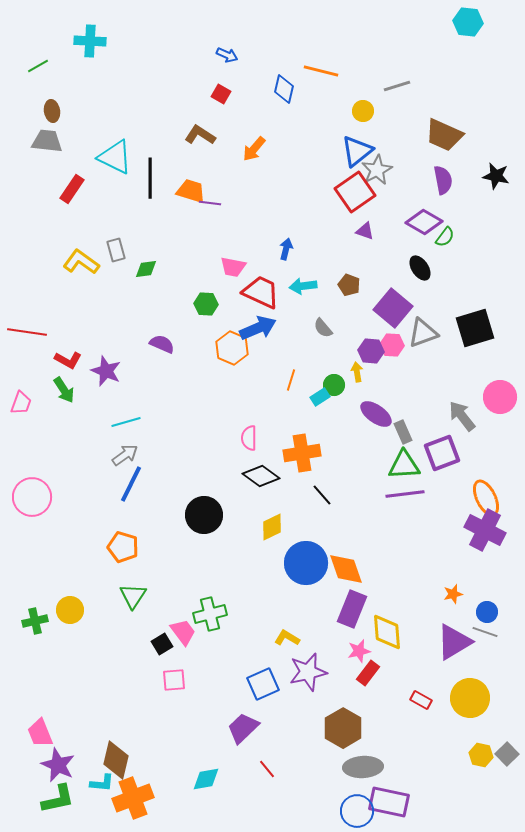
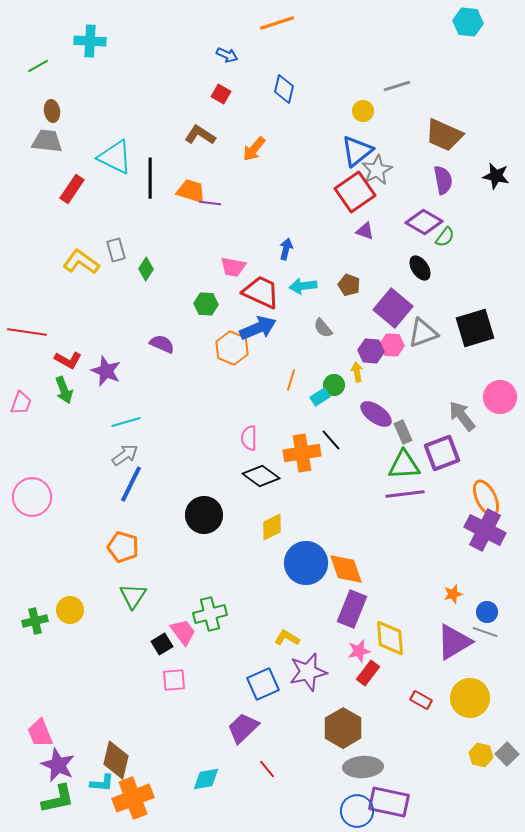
orange line at (321, 71): moved 44 px left, 48 px up; rotated 32 degrees counterclockwise
green diamond at (146, 269): rotated 50 degrees counterclockwise
green arrow at (64, 390): rotated 12 degrees clockwise
black line at (322, 495): moved 9 px right, 55 px up
yellow diamond at (387, 632): moved 3 px right, 6 px down
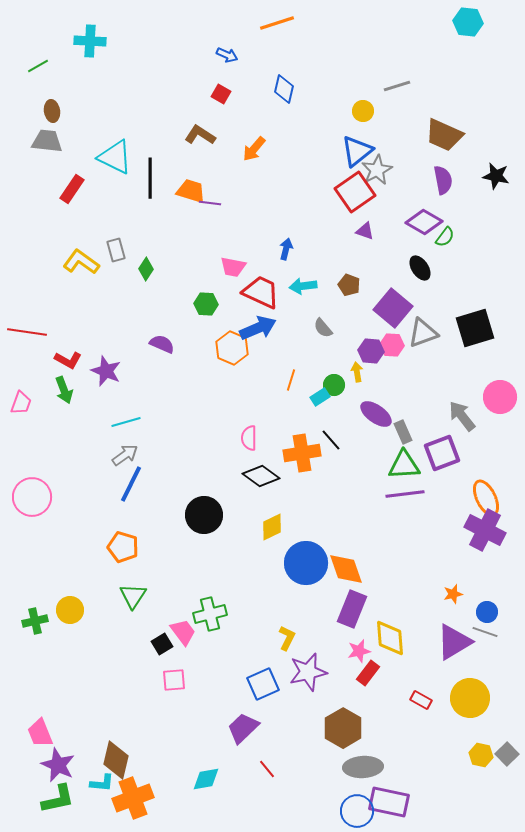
yellow L-shape at (287, 638): rotated 85 degrees clockwise
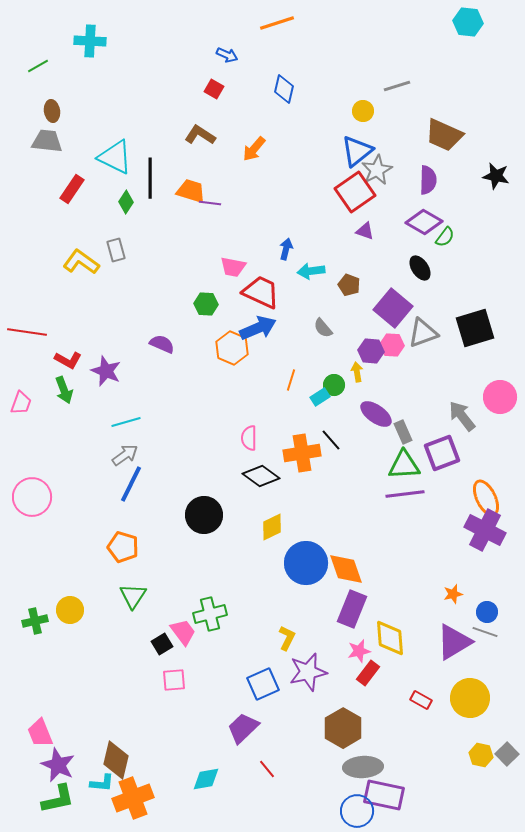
red square at (221, 94): moved 7 px left, 5 px up
purple semicircle at (443, 180): moved 15 px left; rotated 12 degrees clockwise
green diamond at (146, 269): moved 20 px left, 67 px up
cyan arrow at (303, 286): moved 8 px right, 15 px up
purple rectangle at (389, 802): moved 5 px left, 7 px up
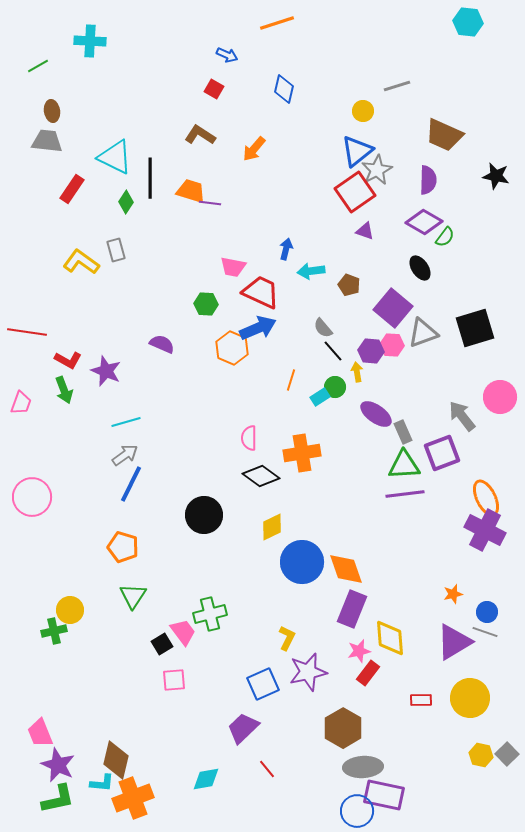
green circle at (334, 385): moved 1 px right, 2 px down
black line at (331, 440): moved 2 px right, 89 px up
blue circle at (306, 563): moved 4 px left, 1 px up
green cross at (35, 621): moved 19 px right, 10 px down
red rectangle at (421, 700): rotated 30 degrees counterclockwise
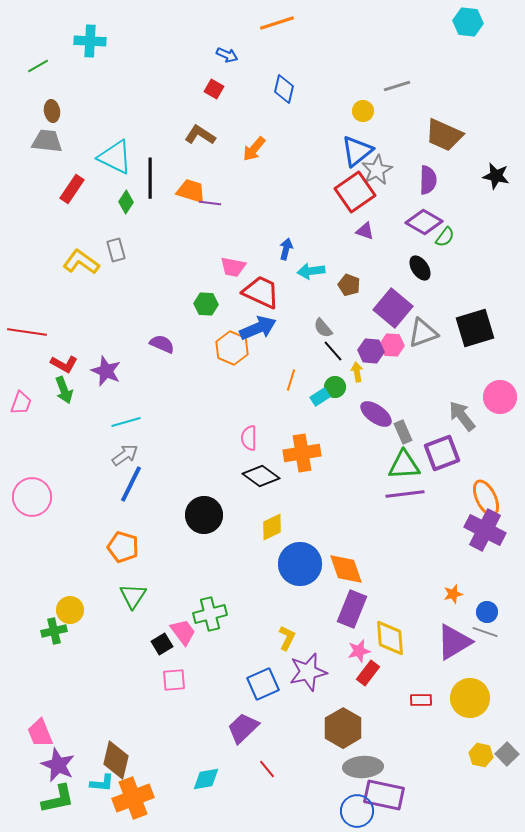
red L-shape at (68, 360): moved 4 px left, 4 px down
blue circle at (302, 562): moved 2 px left, 2 px down
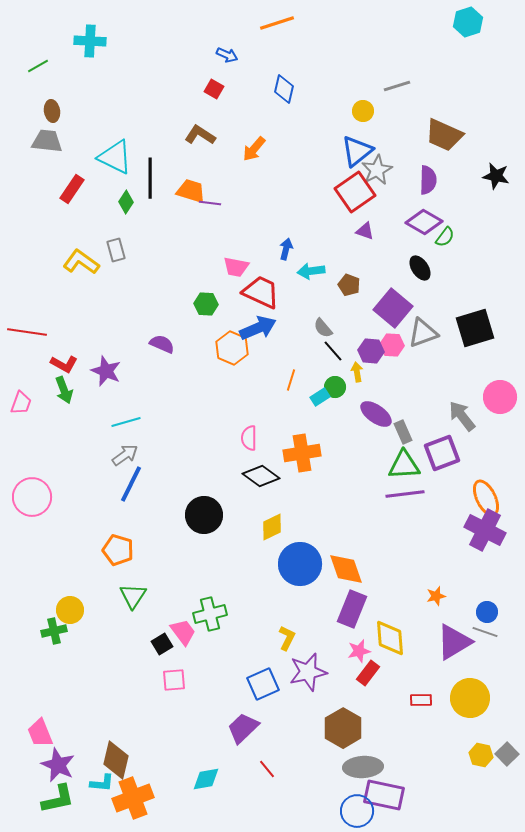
cyan hexagon at (468, 22): rotated 24 degrees counterclockwise
pink trapezoid at (233, 267): moved 3 px right
orange pentagon at (123, 547): moved 5 px left, 3 px down
orange star at (453, 594): moved 17 px left, 2 px down
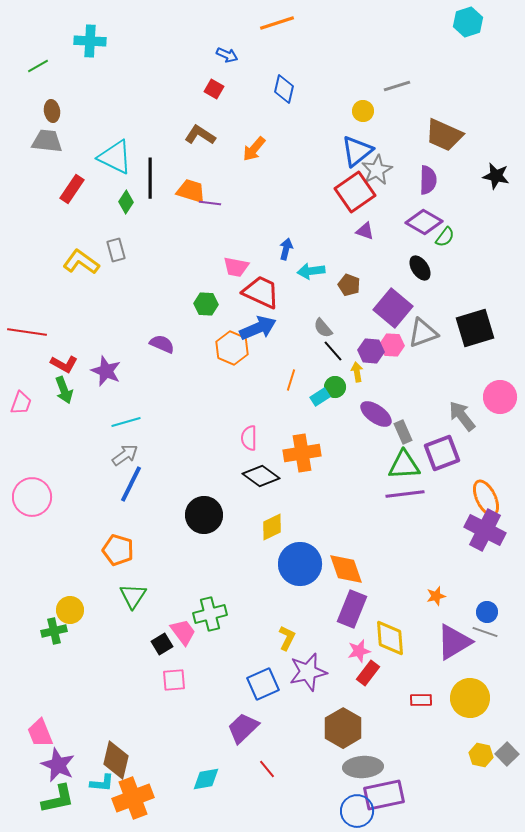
purple rectangle at (384, 795): rotated 24 degrees counterclockwise
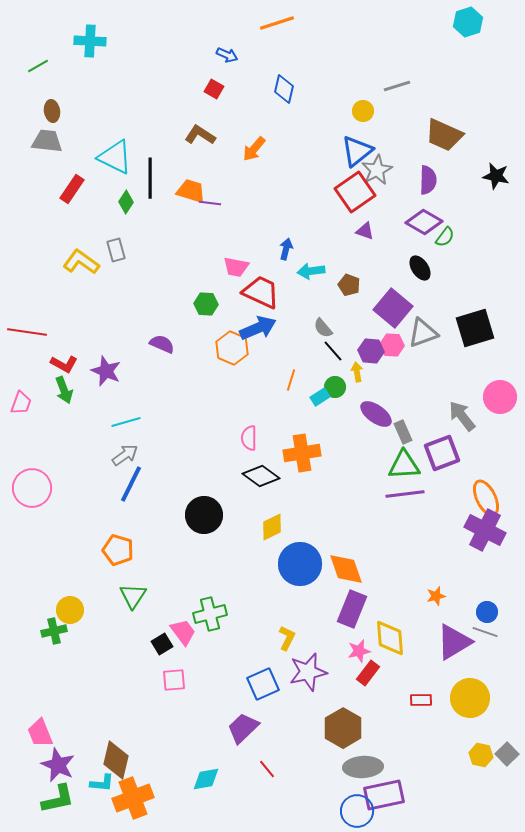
pink circle at (32, 497): moved 9 px up
